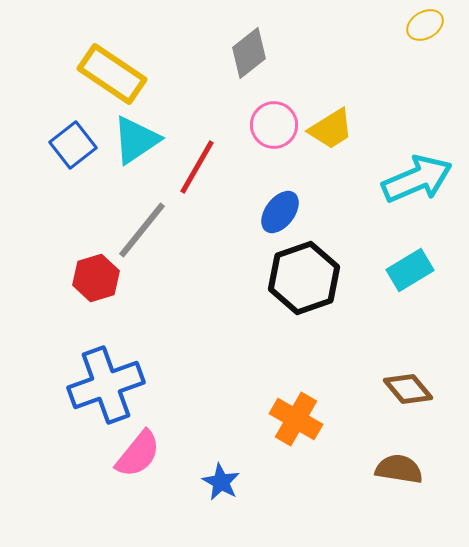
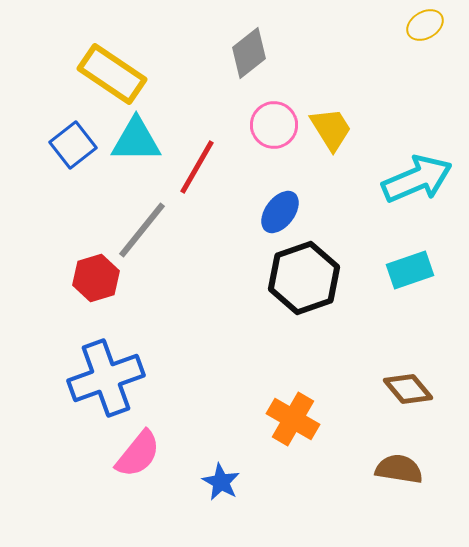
yellow trapezoid: rotated 90 degrees counterclockwise
cyan triangle: rotated 34 degrees clockwise
cyan rectangle: rotated 12 degrees clockwise
blue cross: moved 7 px up
orange cross: moved 3 px left
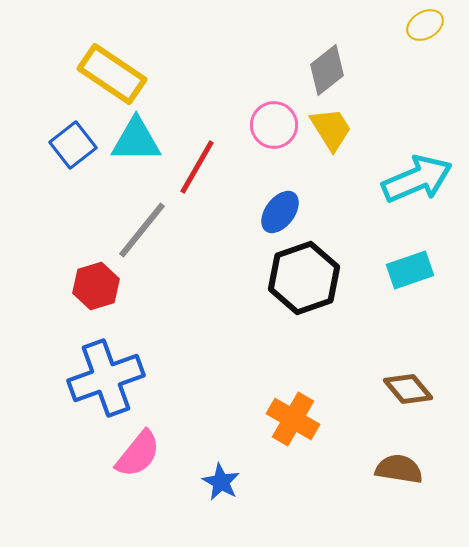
gray diamond: moved 78 px right, 17 px down
red hexagon: moved 8 px down
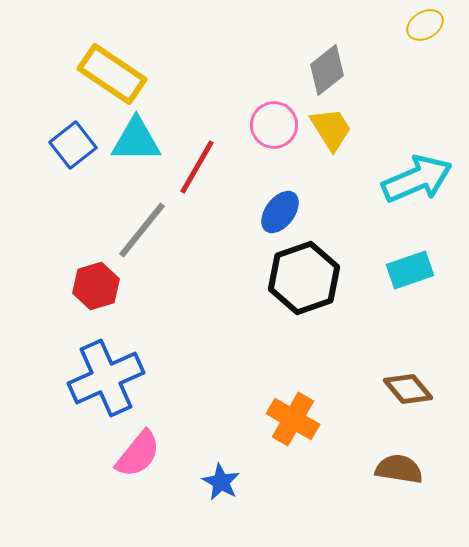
blue cross: rotated 4 degrees counterclockwise
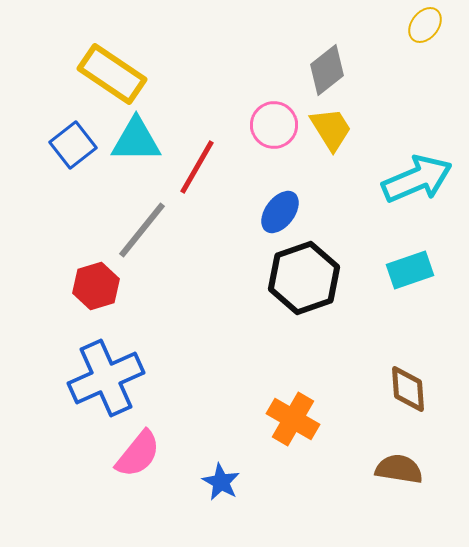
yellow ellipse: rotated 21 degrees counterclockwise
brown diamond: rotated 36 degrees clockwise
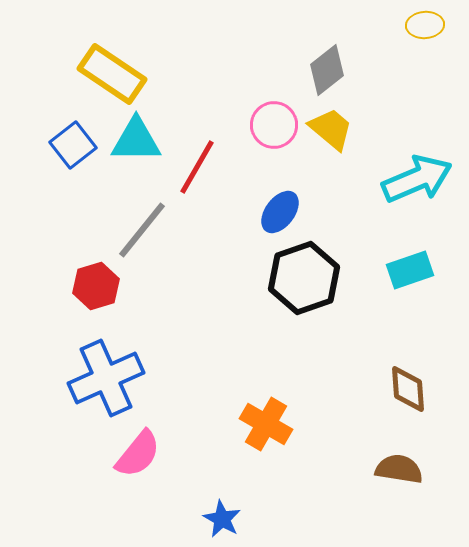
yellow ellipse: rotated 48 degrees clockwise
yellow trapezoid: rotated 18 degrees counterclockwise
orange cross: moved 27 px left, 5 px down
blue star: moved 1 px right, 37 px down
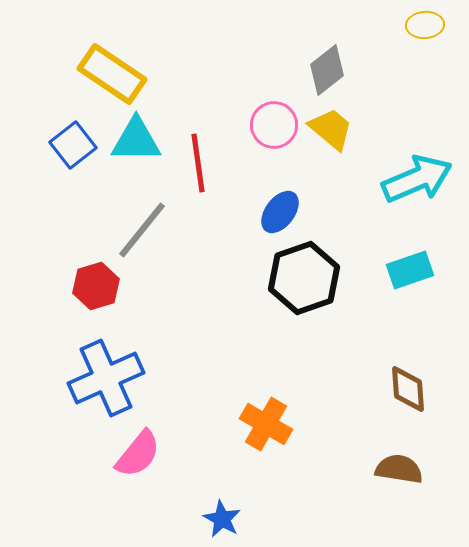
red line: moved 1 px right, 4 px up; rotated 38 degrees counterclockwise
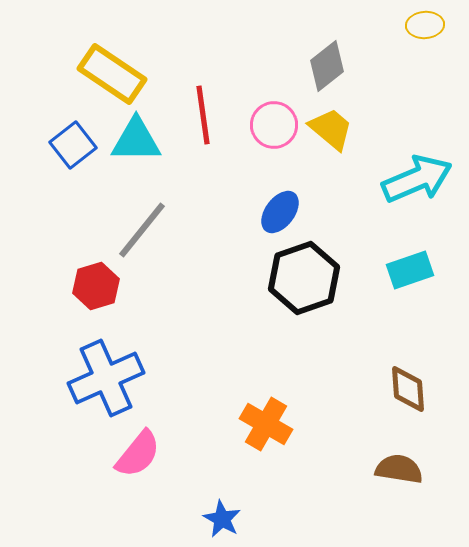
gray diamond: moved 4 px up
red line: moved 5 px right, 48 px up
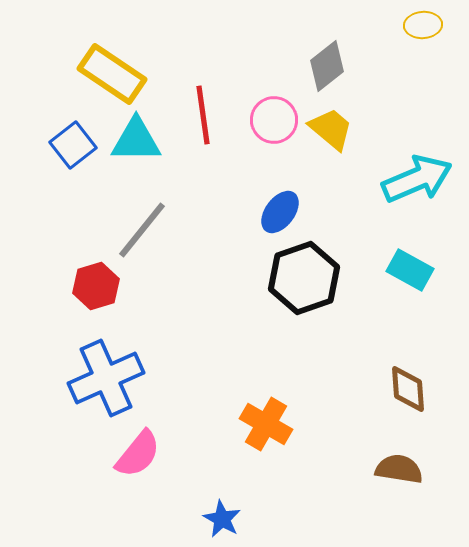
yellow ellipse: moved 2 px left
pink circle: moved 5 px up
cyan rectangle: rotated 48 degrees clockwise
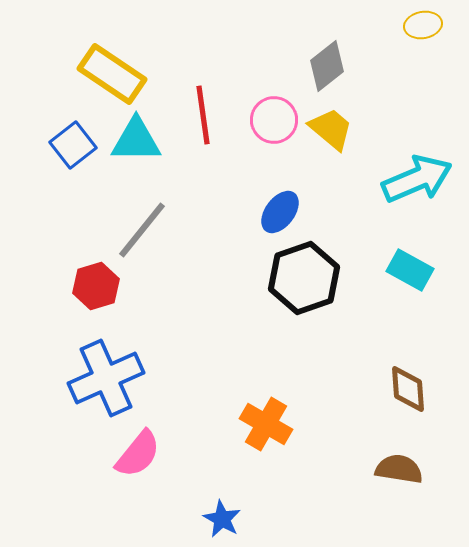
yellow ellipse: rotated 6 degrees counterclockwise
